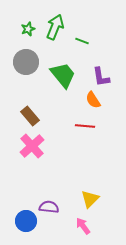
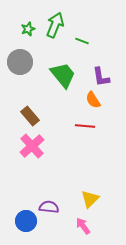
green arrow: moved 2 px up
gray circle: moved 6 px left
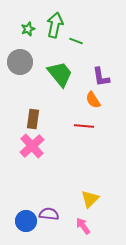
green arrow: rotated 10 degrees counterclockwise
green line: moved 6 px left
green trapezoid: moved 3 px left, 1 px up
brown rectangle: moved 3 px right, 3 px down; rotated 48 degrees clockwise
red line: moved 1 px left
purple semicircle: moved 7 px down
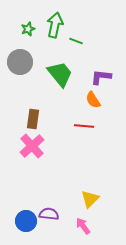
purple L-shape: rotated 105 degrees clockwise
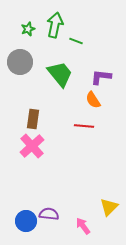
yellow triangle: moved 19 px right, 8 px down
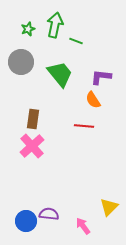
gray circle: moved 1 px right
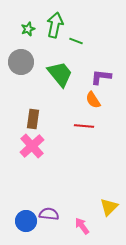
pink arrow: moved 1 px left
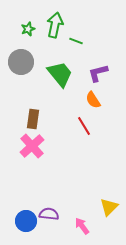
purple L-shape: moved 3 px left, 4 px up; rotated 20 degrees counterclockwise
red line: rotated 54 degrees clockwise
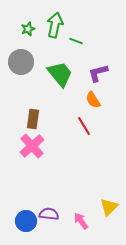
pink arrow: moved 1 px left, 5 px up
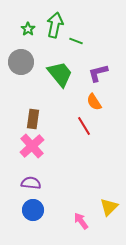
green star: rotated 16 degrees counterclockwise
orange semicircle: moved 1 px right, 2 px down
purple semicircle: moved 18 px left, 31 px up
blue circle: moved 7 px right, 11 px up
